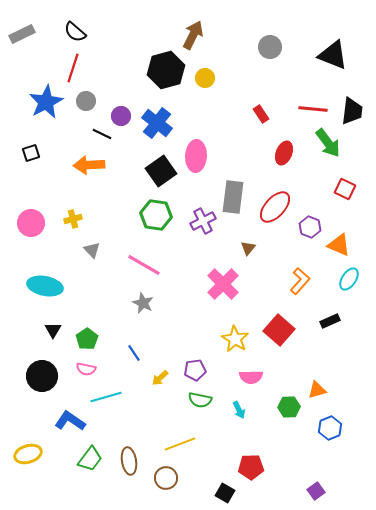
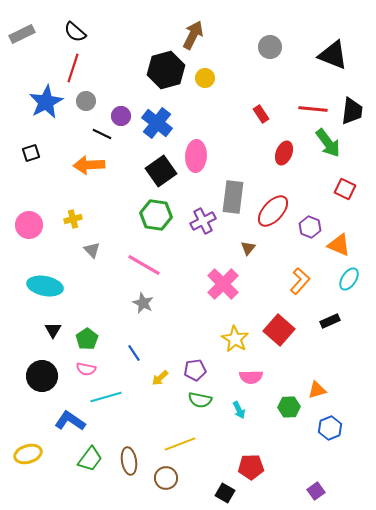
red ellipse at (275, 207): moved 2 px left, 4 px down
pink circle at (31, 223): moved 2 px left, 2 px down
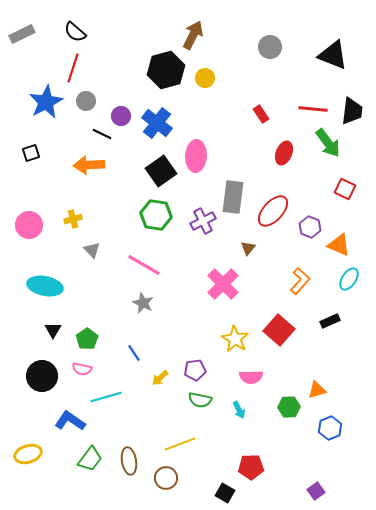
pink semicircle at (86, 369): moved 4 px left
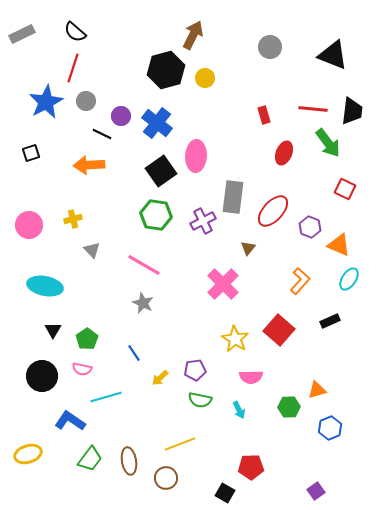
red rectangle at (261, 114): moved 3 px right, 1 px down; rotated 18 degrees clockwise
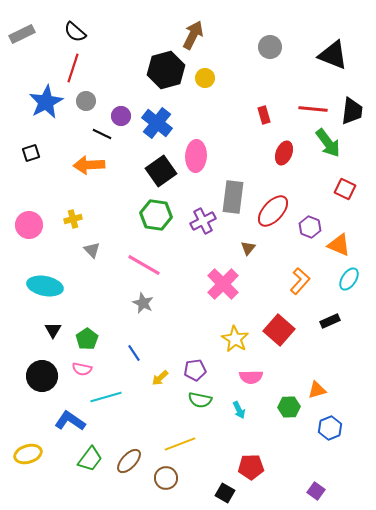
brown ellipse at (129, 461): rotated 52 degrees clockwise
purple square at (316, 491): rotated 18 degrees counterclockwise
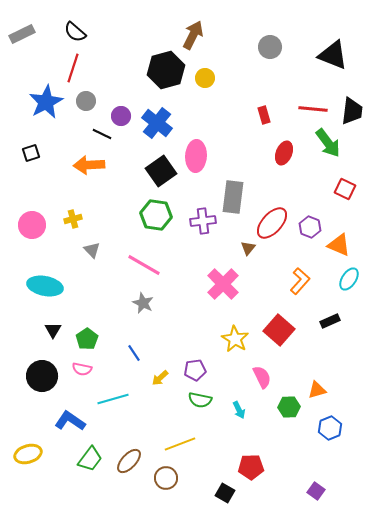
red ellipse at (273, 211): moved 1 px left, 12 px down
purple cross at (203, 221): rotated 20 degrees clockwise
pink circle at (29, 225): moved 3 px right
pink semicircle at (251, 377): moved 11 px right; rotated 115 degrees counterclockwise
cyan line at (106, 397): moved 7 px right, 2 px down
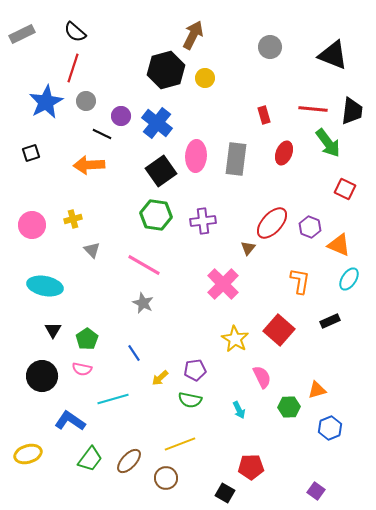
gray rectangle at (233, 197): moved 3 px right, 38 px up
orange L-shape at (300, 281): rotated 32 degrees counterclockwise
green semicircle at (200, 400): moved 10 px left
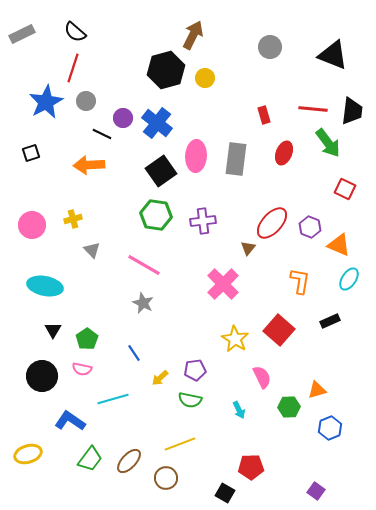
purple circle at (121, 116): moved 2 px right, 2 px down
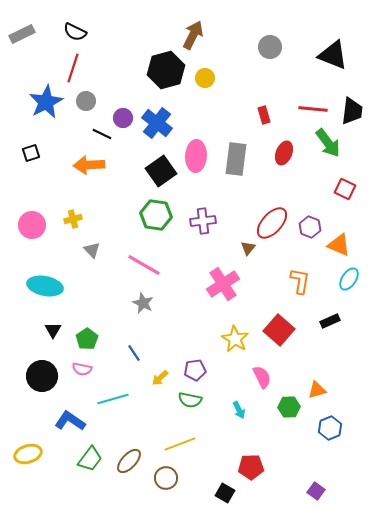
black semicircle at (75, 32): rotated 15 degrees counterclockwise
pink cross at (223, 284): rotated 12 degrees clockwise
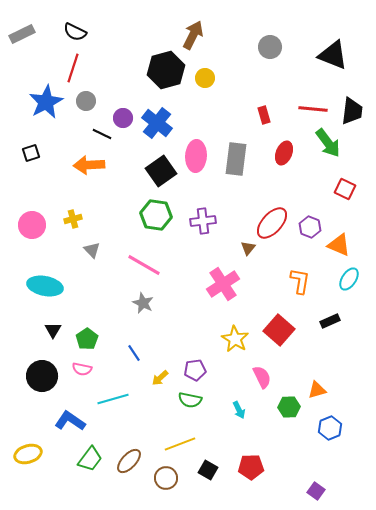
black square at (225, 493): moved 17 px left, 23 px up
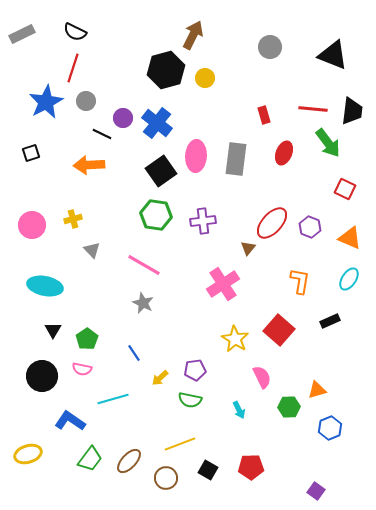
orange triangle at (339, 245): moved 11 px right, 7 px up
